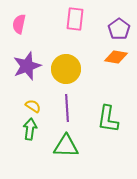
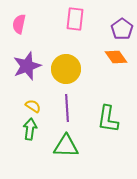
purple pentagon: moved 3 px right
orange diamond: rotated 45 degrees clockwise
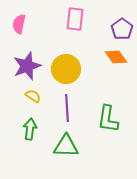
yellow semicircle: moved 10 px up
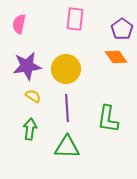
purple star: rotated 12 degrees clockwise
green triangle: moved 1 px right, 1 px down
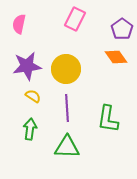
pink rectangle: rotated 20 degrees clockwise
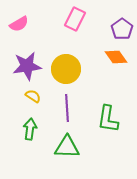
pink semicircle: rotated 132 degrees counterclockwise
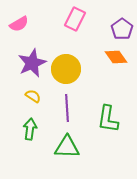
purple star: moved 5 px right, 3 px up; rotated 16 degrees counterclockwise
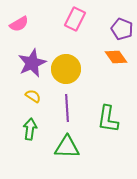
purple pentagon: rotated 15 degrees counterclockwise
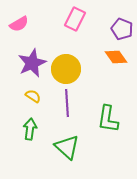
purple line: moved 5 px up
green triangle: rotated 40 degrees clockwise
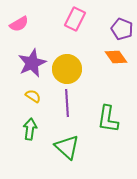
yellow circle: moved 1 px right
